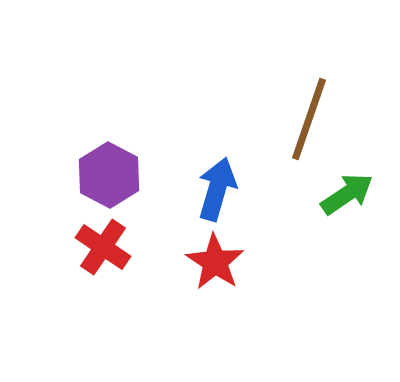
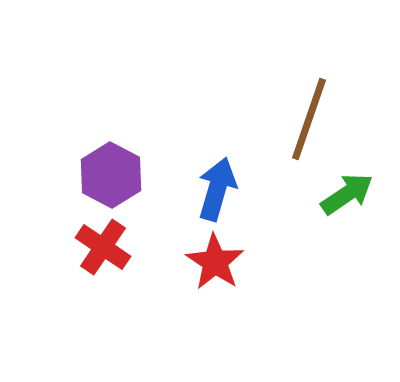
purple hexagon: moved 2 px right
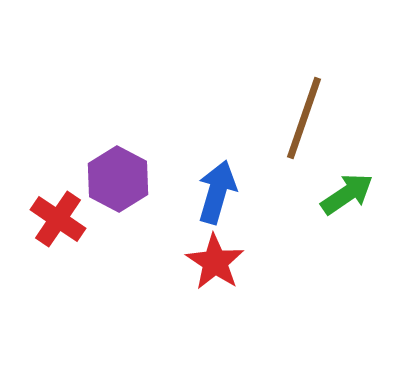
brown line: moved 5 px left, 1 px up
purple hexagon: moved 7 px right, 4 px down
blue arrow: moved 3 px down
red cross: moved 45 px left, 28 px up
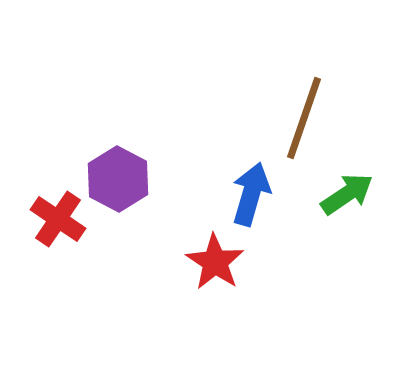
blue arrow: moved 34 px right, 2 px down
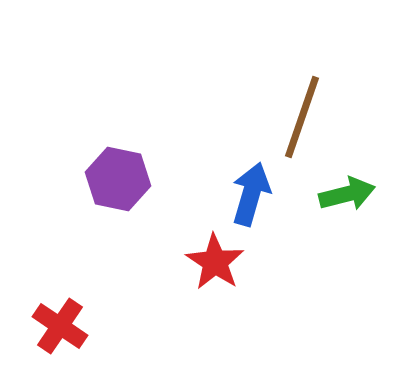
brown line: moved 2 px left, 1 px up
purple hexagon: rotated 16 degrees counterclockwise
green arrow: rotated 20 degrees clockwise
red cross: moved 2 px right, 107 px down
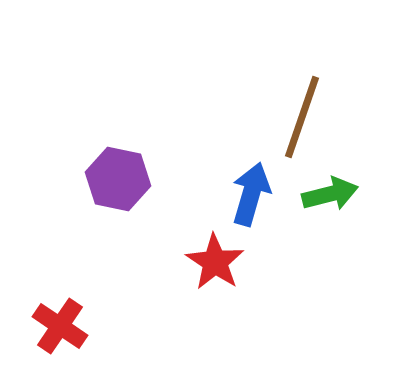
green arrow: moved 17 px left
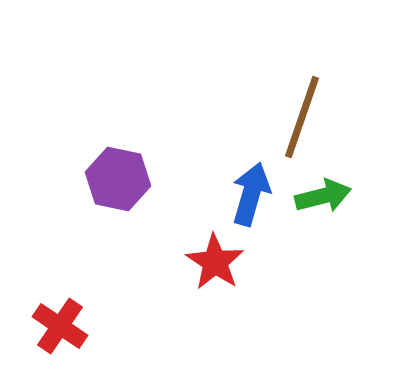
green arrow: moved 7 px left, 2 px down
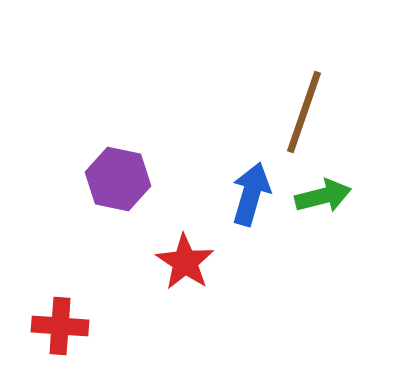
brown line: moved 2 px right, 5 px up
red star: moved 30 px left
red cross: rotated 30 degrees counterclockwise
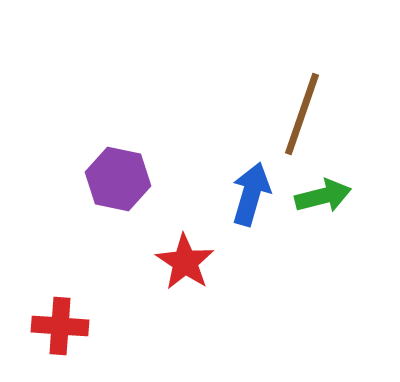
brown line: moved 2 px left, 2 px down
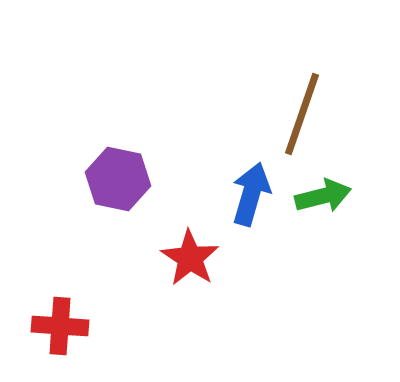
red star: moved 5 px right, 4 px up
